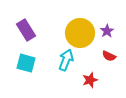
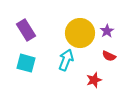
red star: moved 4 px right
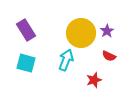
yellow circle: moved 1 px right
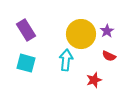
yellow circle: moved 1 px down
cyan arrow: rotated 15 degrees counterclockwise
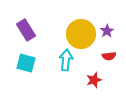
red semicircle: rotated 32 degrees counterclockwise
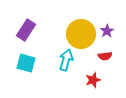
purple rectangle: rotated 65 degrees clockwise
red semicircle: moved 4 px left
cyan arrow: rotated 10 degrees clockwise
red star: moved 1 px left
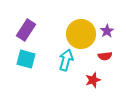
cyan square: moved 4 px up
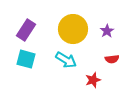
yellow circle: moved 8 px left, 5 px up
red semicircle: moved 7 px right, 3 px down
cyan arrow: rotated 105 degrees clockwise
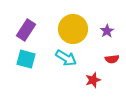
cyan arrow: moved 2 px up
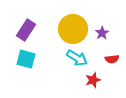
purple star: moved 5 px left, 2 px down
cyan arrow: moved 11 px right
